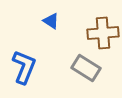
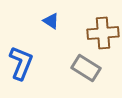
blue L-shape: moved 3 px left, 4 px up
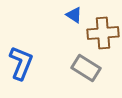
blue triangle: moved 23 px right, 6 px up
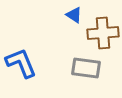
blue L-shape: rotated 44 degrees counterclockwise
gray rectangle: rotated 24 degrees counterclockwise
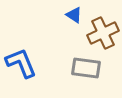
brown cross: rotated 20 degrees counterclockwise
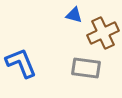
blue triangle: rotated 18 degrees counterclockwise
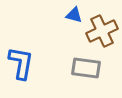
brown cross: moved 1 px left, 2 px up
blue L-shape: rotated 32 degrees clockwise
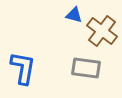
brown cross: rotated 28 degrees counterclockwise
blue L-shape: moved 2 px right, 5 px down
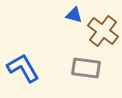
brown cross: moved 1 px right
blue L-shape: rotated 40 degrees counterclockwise
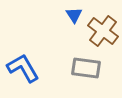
blue triangle: rotated 42 degrees clockwise
